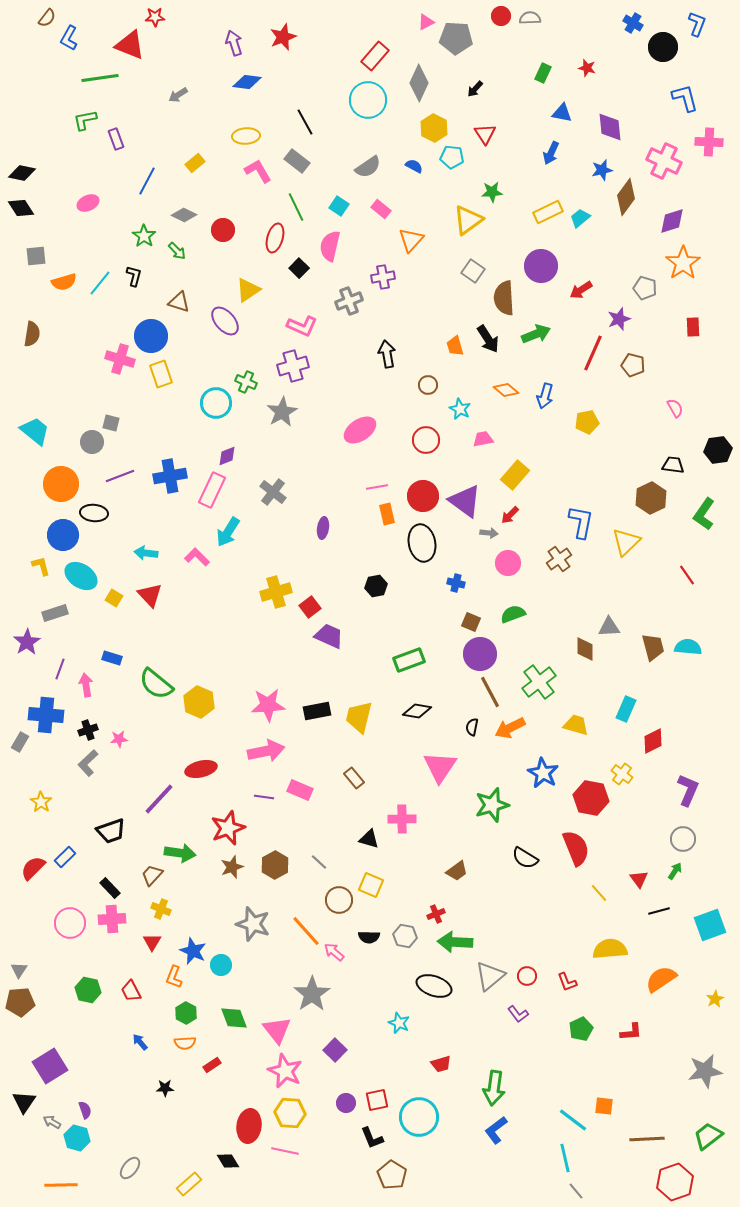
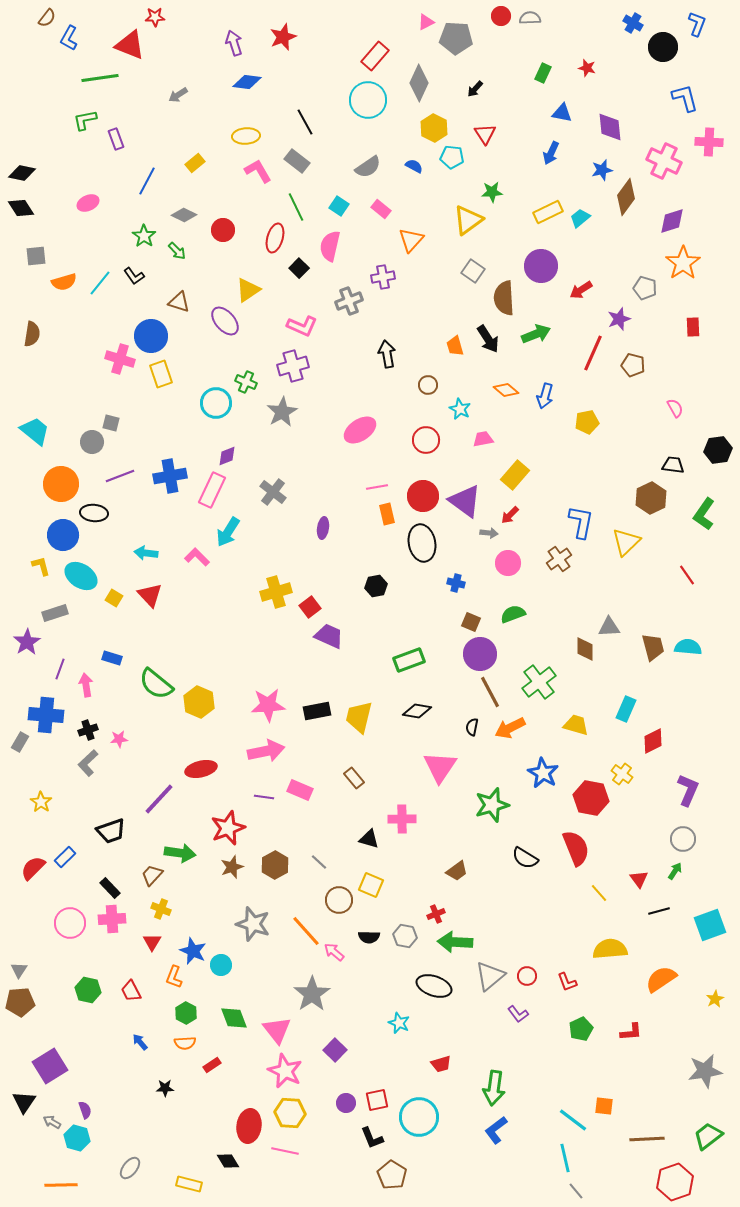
black L-shape at (134, 276): rotated 130 degrees clockwise
yellow rectangle at (189, 1184): rotated 55 degrees clockwise
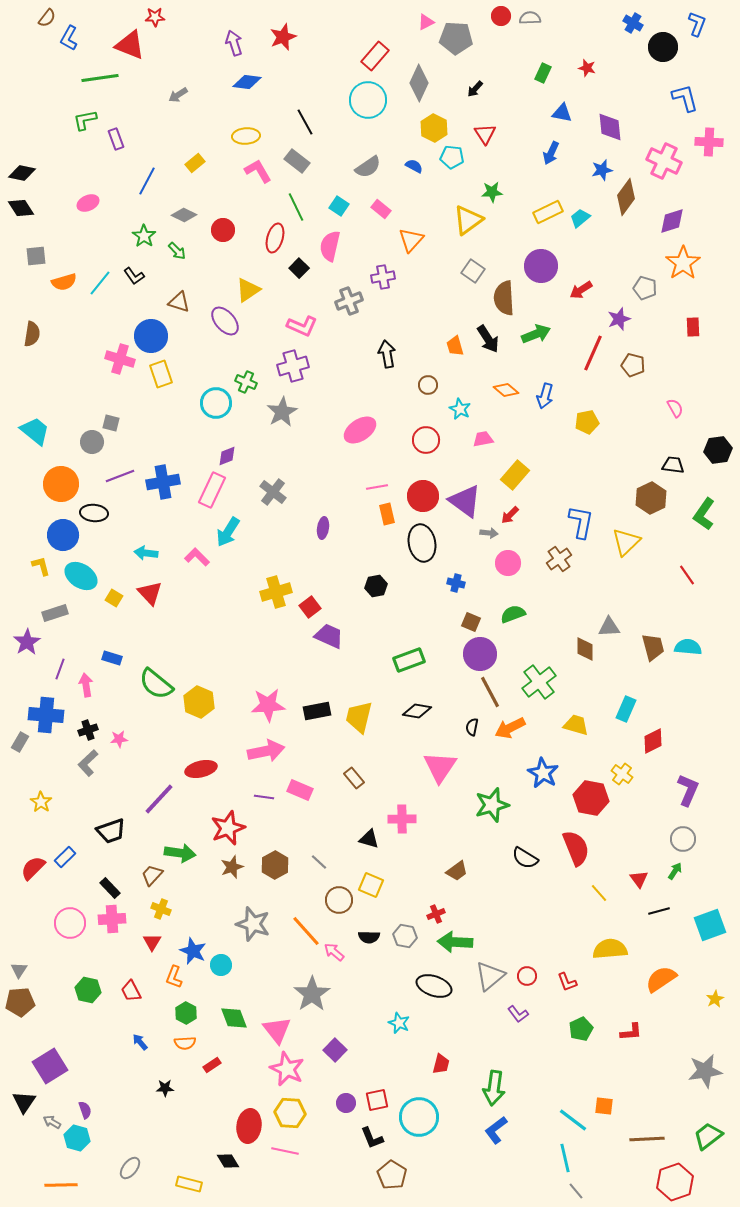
blue cross at (170, 476): moved 7 px left, 6 px down
red triangle at (150, 595): moved 2 px up
red trapezoid at (441, 1064): rotated 60 degrees counterclockwise
pink star at (285, 1071): moved 2 px right, 2 px up
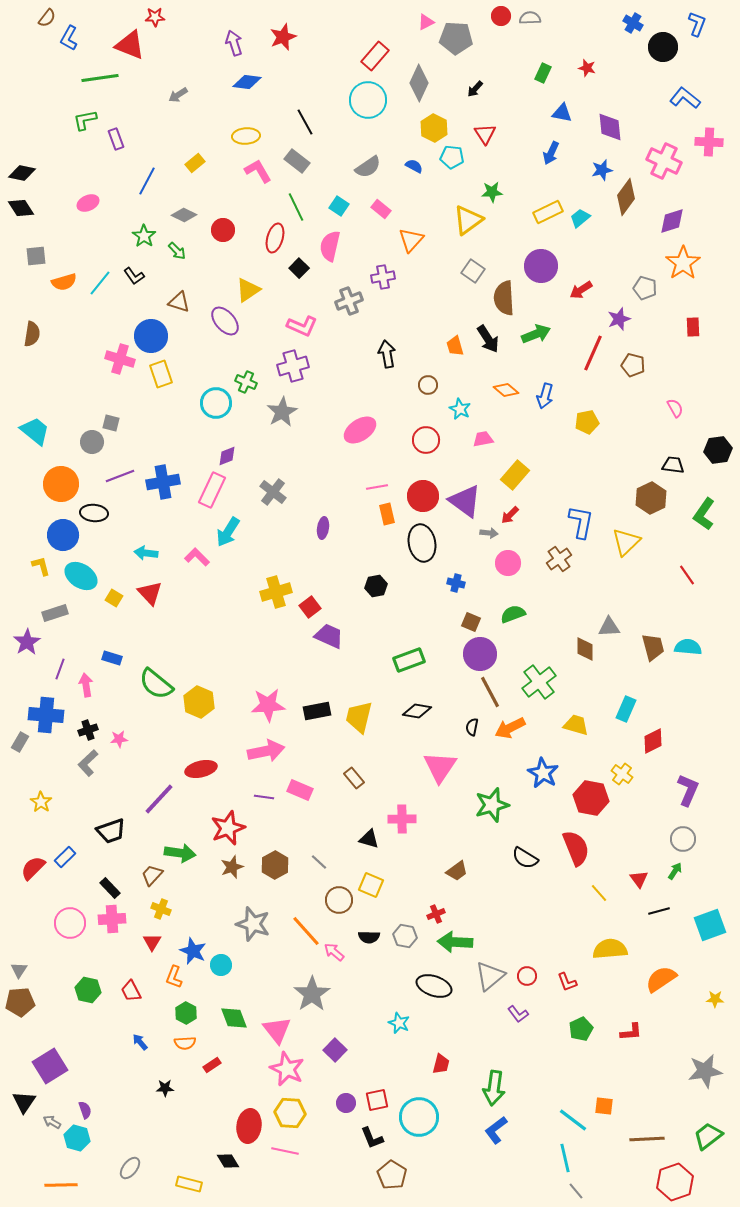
blue L-shape at (685, 98): rotated 36 degrees counterclockwise
yellow star at (715, 999): rotated 30 degrees clockwise
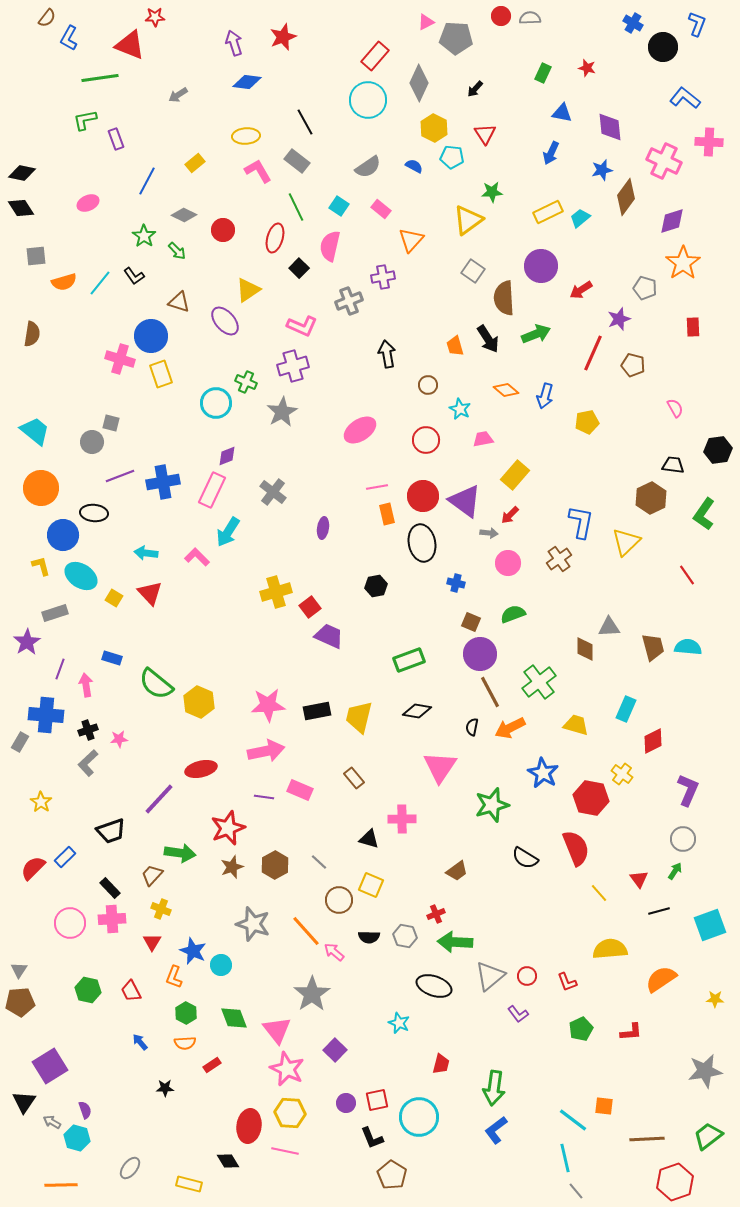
orange circle at (61, 484): moved 20 px left, 4 px down
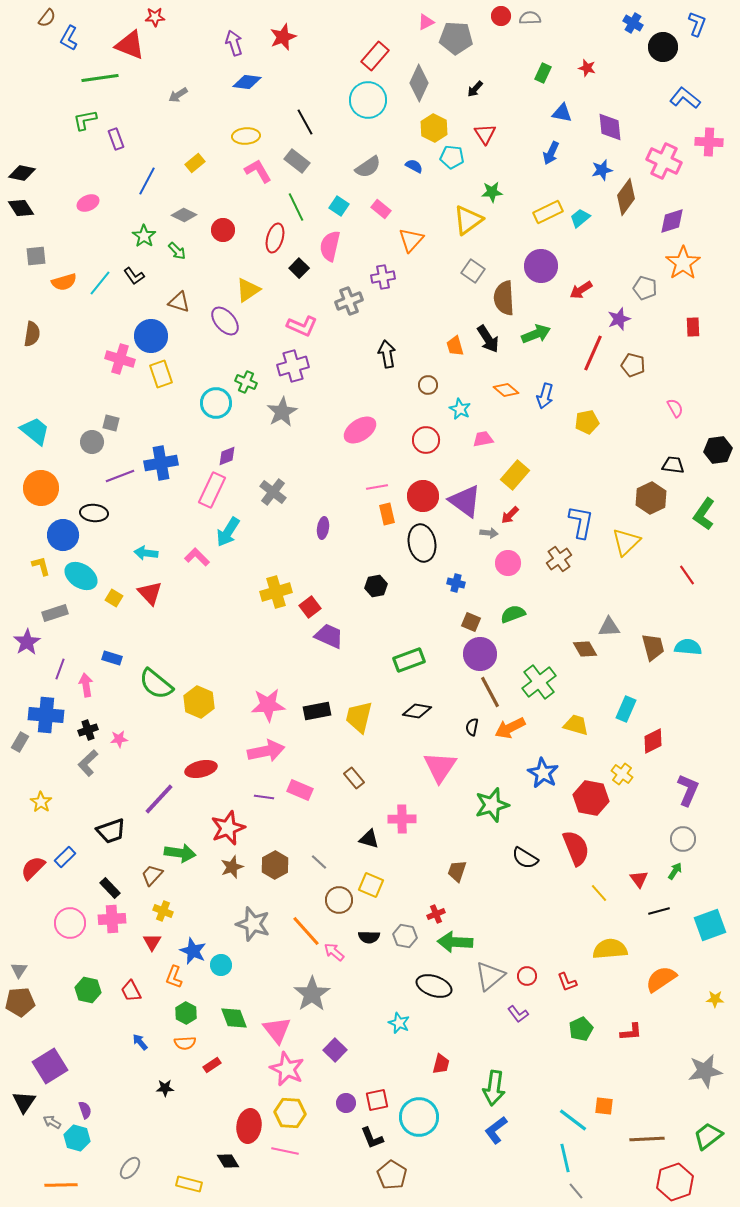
blue cross at (163, 482): moved 2 px left, 19 px up
brown diamond at (585, 649): rotated 30 degrees counterclockwise
brown trapezoid at (457, 871): rotated 145 degrees clockwise
yellow cross at (161, 909): moved 2 px right, 2 px down
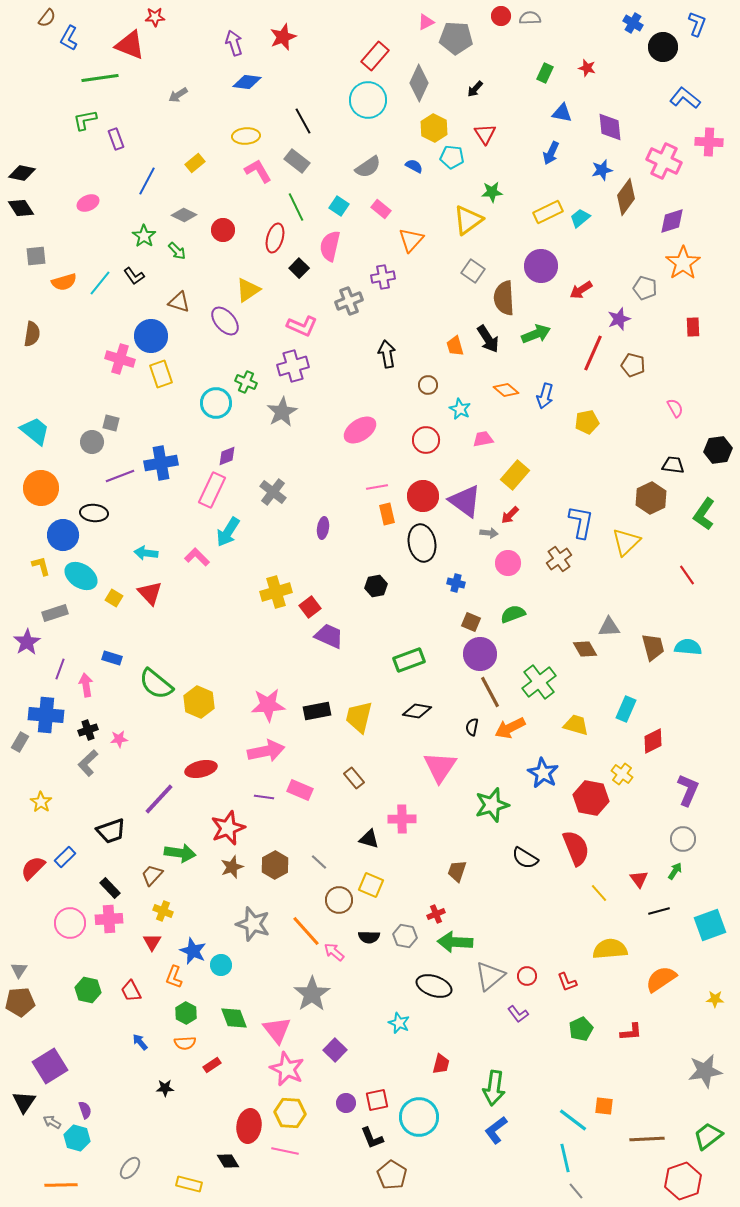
green rectangle at (543, 73): moved 2 px right
black line at (305, 122): moved 2 px left, 1 px up
pink cross at (112, 919): moved 3 px left
red hexagon at (675, 1182): moved 8 px right, 1 px up
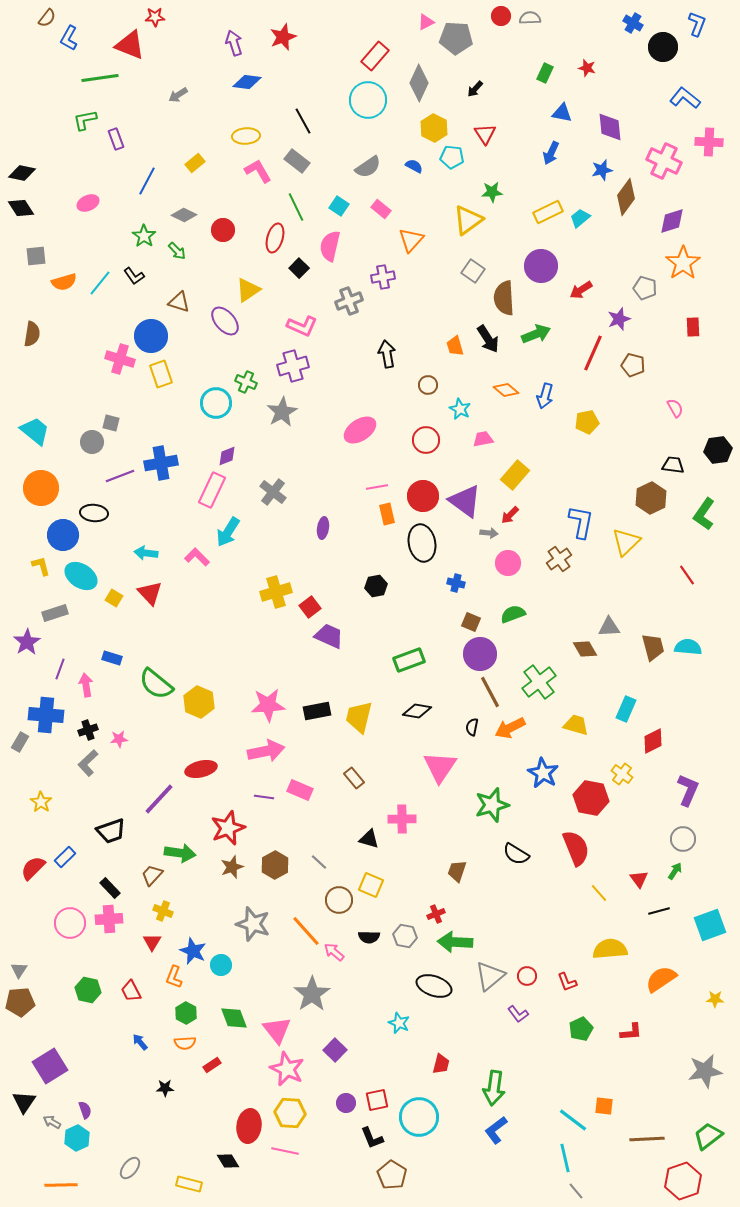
black semicircle at (525, 858): moved 9 px left, 4 px up
cyan hexagon at (77, 1138): rotated 20 degrees clockwise
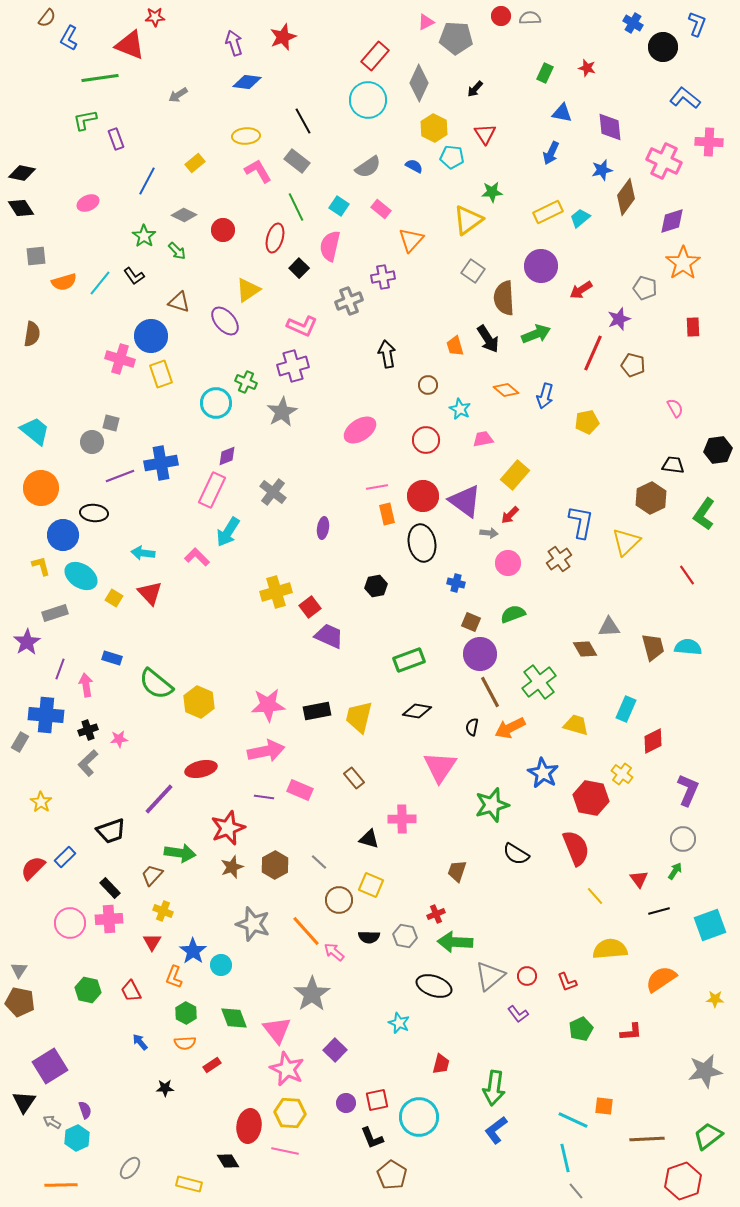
cyan arrow at (146, 553): moved 3 px left
yellow line at (599, 893): moved 4 px left, 3 px down
blue star at (193, 951): rotated 12 degrees clockwise
brown pentagon at (20, 1002): rotated 16 degrees clockwise
cyan line at (573, 1120): rotated 12 degrees counterclockwise
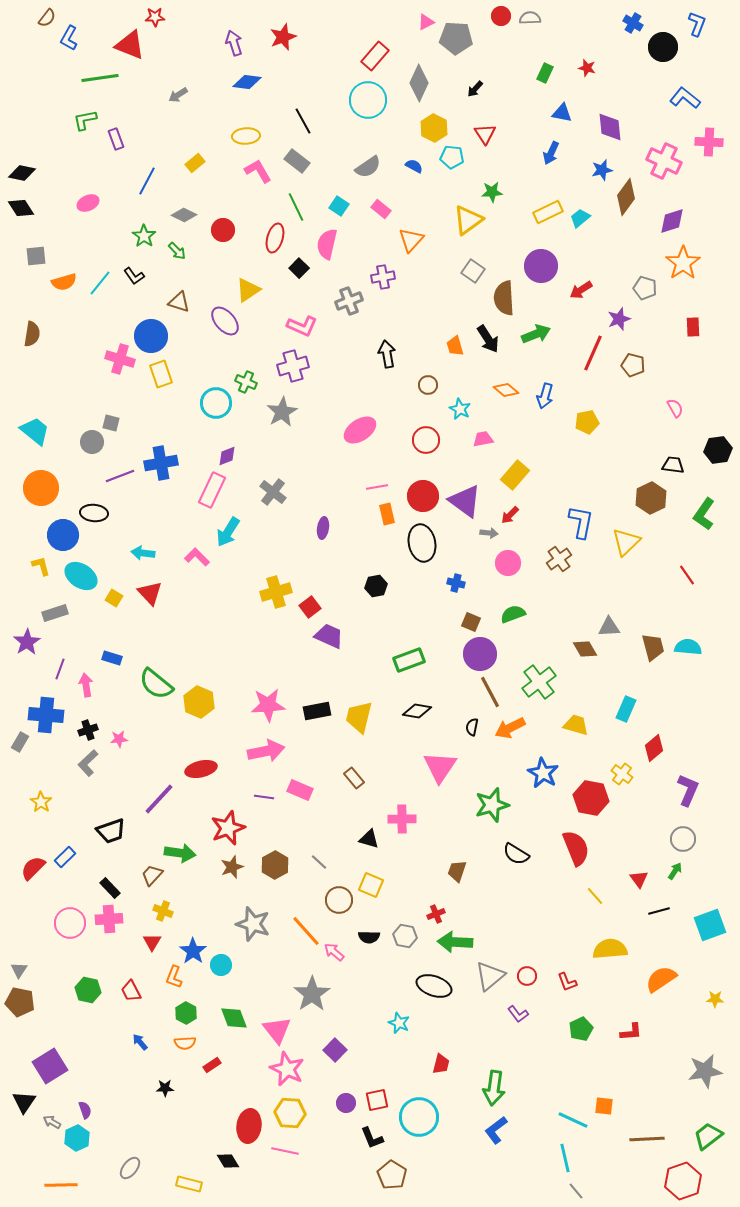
pink semicircle at (330, 246): moved 3 px left, 2 px up
red diamond at (653, 741): moved 1 px right, 7 px down; rotated 12 degrees counterclockwise
